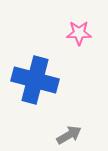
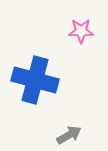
pink star: moved 2 px right, 2 px up
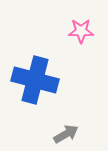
gray arrow: moved 3 px left, 1 px up
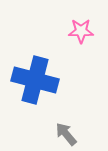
gray arrow: rotated 100 degrees counterclockwise
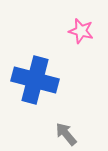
pink star: rotated 15 degrees clockwise
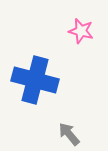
gray arrow: moved 3 px right
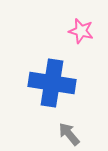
blue cross: moved 17 px right, 3 px down; rotated 6 degrees counterclockwise
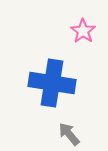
pink star: moved 2 px right; rotated 20 degrees clockwise
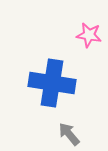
pink star: moved 6 px right, 4 px down; rotated 25 degrees counterclockwise
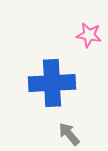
blue cross: rotated 12 degrees counterclockwise
